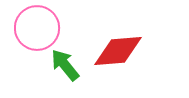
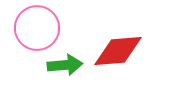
green arrow: rotated 124 degrees clockwise
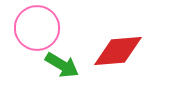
green arrow: moved 3 px left; rotated 36 degrees clockwise
